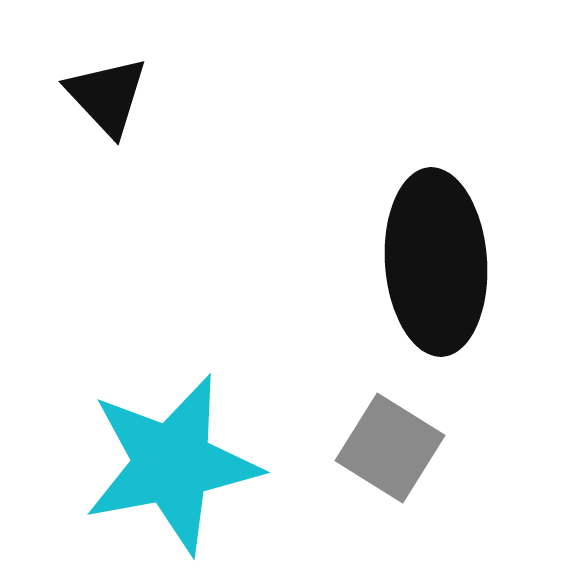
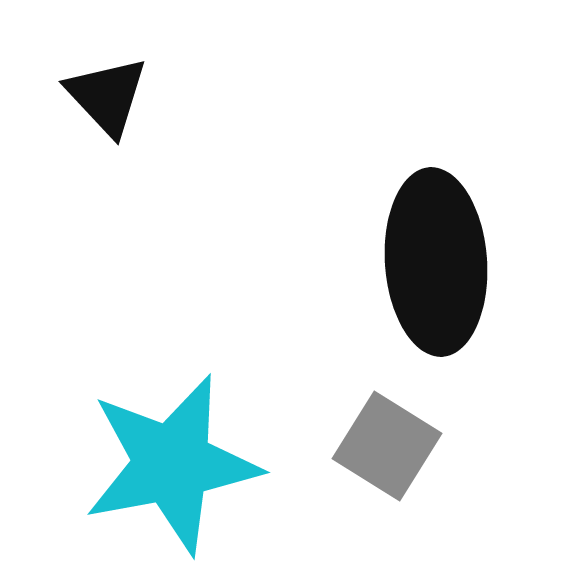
gray square: moved 3 px left, 2 px up
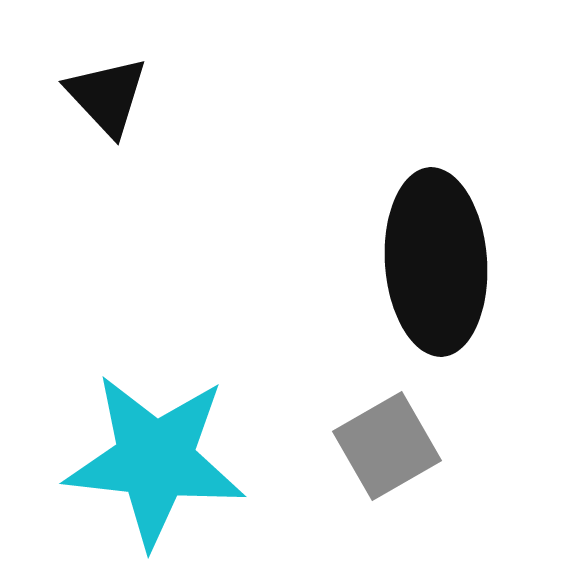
gray square: rotated 28 degrees clockwise
cyan star: moved 17 px left, 4 px up; rotated 17 degrees clockwise
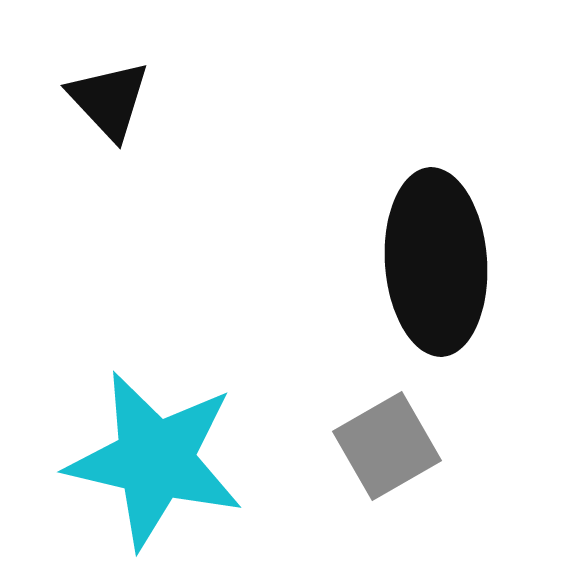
black triangle: moved 2 px right, 4 px down
cyan star: rotated 7 degrees clockwise
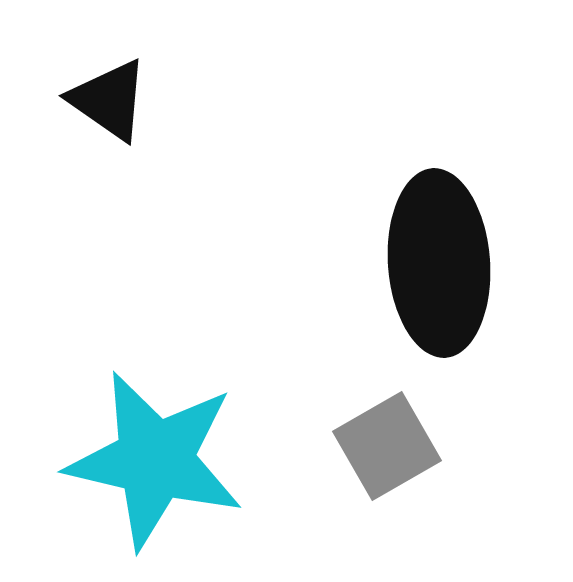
black triangle: rotated 12 degrees counterclockwise
black ellipse: moved 3 px right, 1 px down
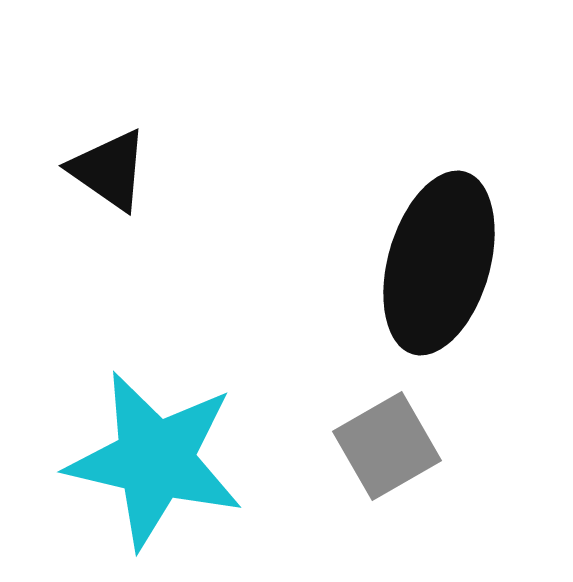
black triangle: moved 70 px down
black ellipse: rotated 20 degrees clockwise
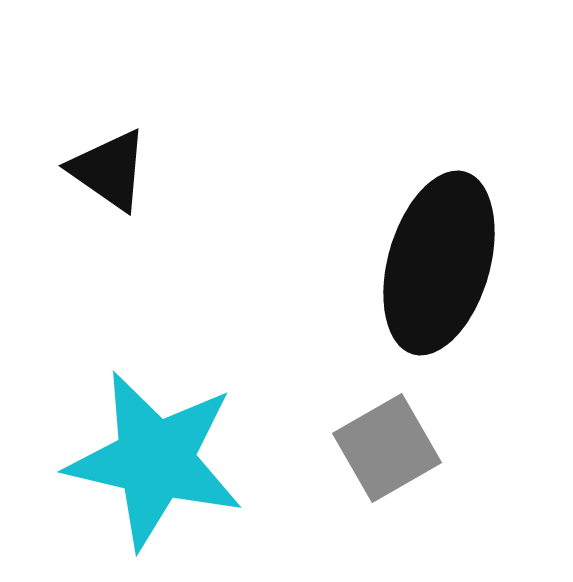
gray square: moved 2 px down
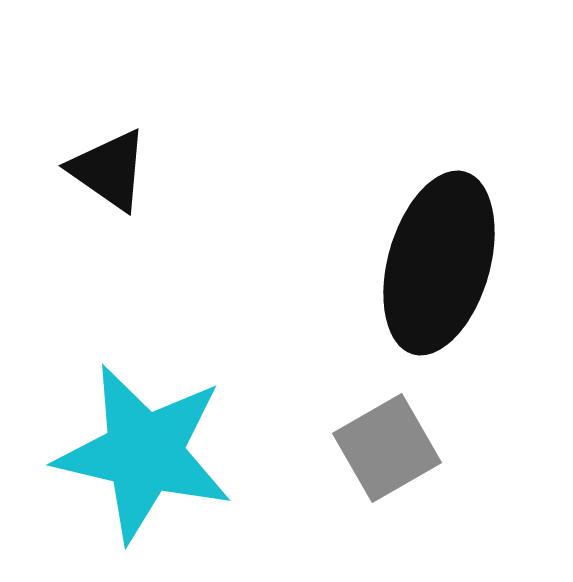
cyan star: moved 11 px left, 7 px up
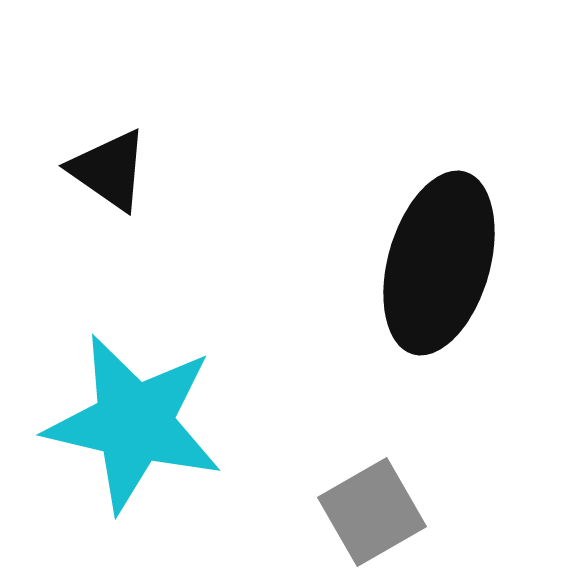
gray square: moved 15 px left, 64 px down
cyan star: moved 10 px left, 30 px up
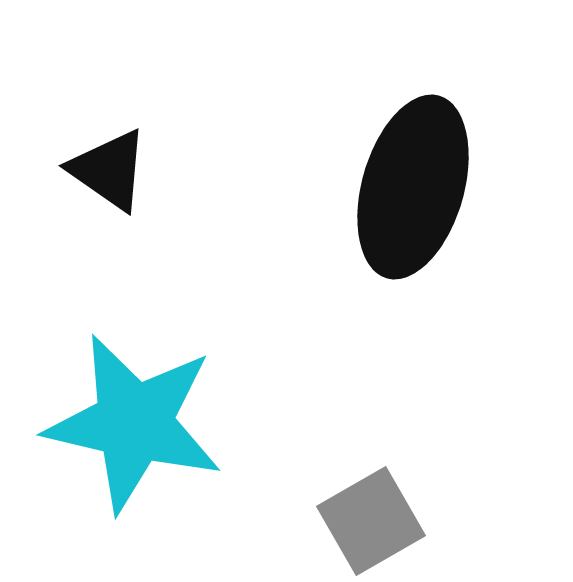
black ellipse: moved 26 px left, 76 px up
gray square: moved 1 px left, 9 px down
